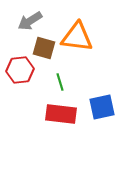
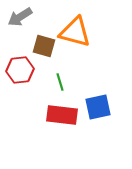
gray arrow: moved 10 px left, 4 px up
orange triangle: moved 2 px left, 5 px up; rotated 8 degrees clockwise
brown square: moved 2 px up
blue square: moved 4 px left
red rectangle: moved 1 px right, 1 px down
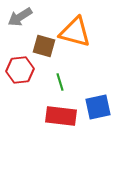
red rectangle: moved 1 px left, 1 px down
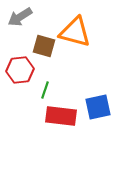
green line: moved 15 px left, 8 px down; rotated 36 degrees clockwise
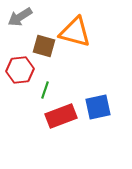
red rectangle: rotated 28 degrees counterclockwise
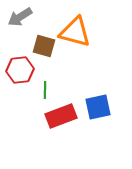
green line: rotated 18 degrees counterclockwise
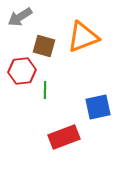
orange triangle: moved 8 px right, 5 px down; rotated 36 degrees counterclockwise
red hexagon: moved 2 px right, 1 px down
red rectangle: moved 3 px right, 21 px down
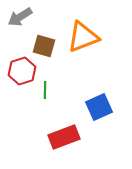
red hexagon: rotated 12 degrees counterclockwise
blue square: moved 1 px right; rotated 12 degrees counterclockwise
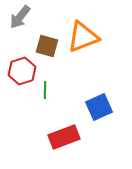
gray arrow: rotated 20 degrees counterclockwise
brown square: moved 3 px right
